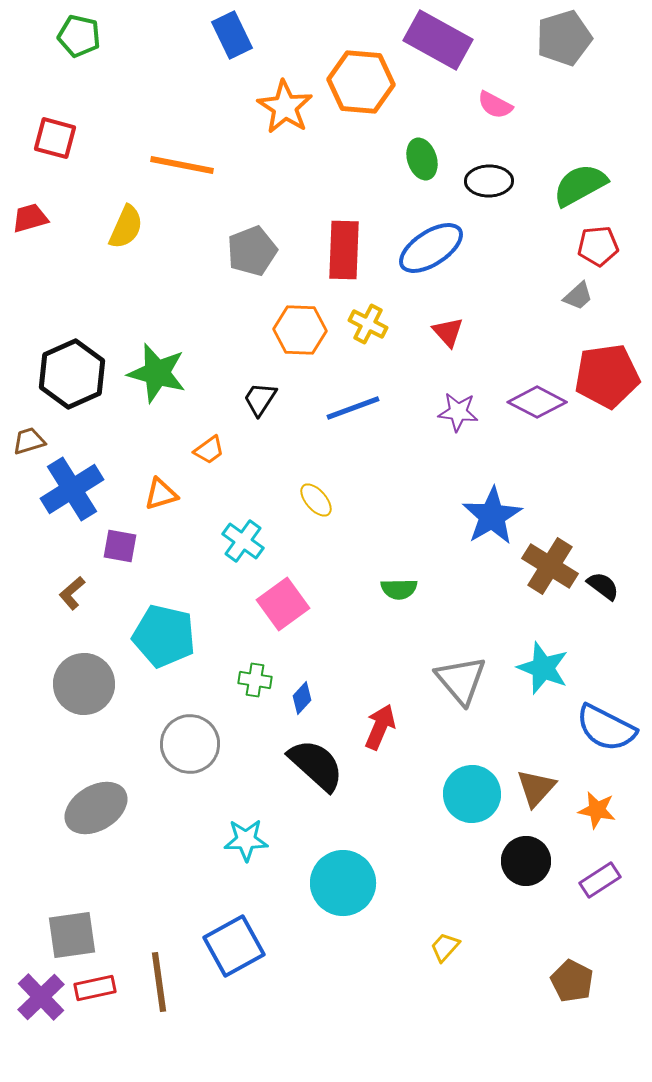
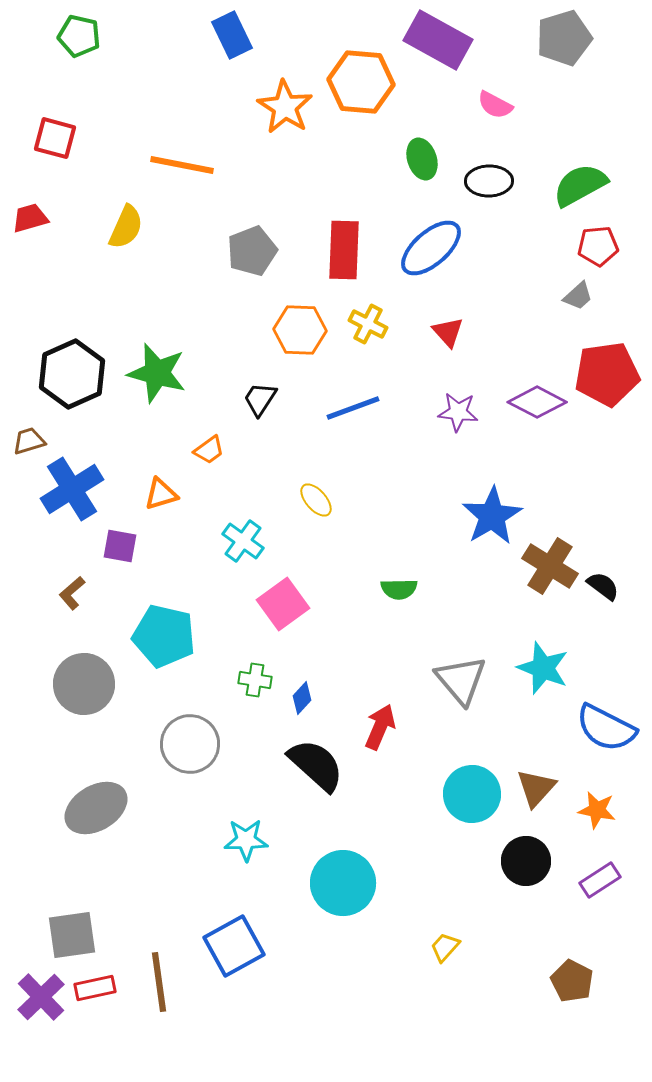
blue ellipse at (431, 248): rotated 8 degrees counterclockwise
red pentagon at (607, 376): moved 2 px up
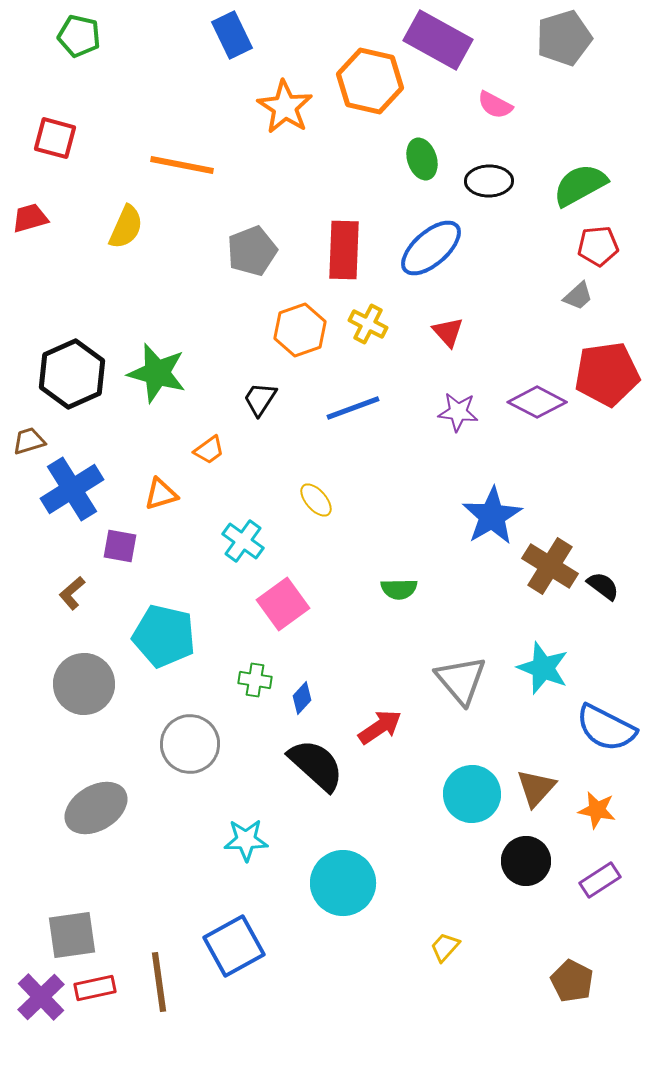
orange hexagon at (361, 82): moved 9 px right, 1 px up; rotated 8 degrees clockwise
orange hexagon at (300, 330): rotated 21 degrees counterclockwise
red arrow at (380, 727): rotated 33 degrees clockwise
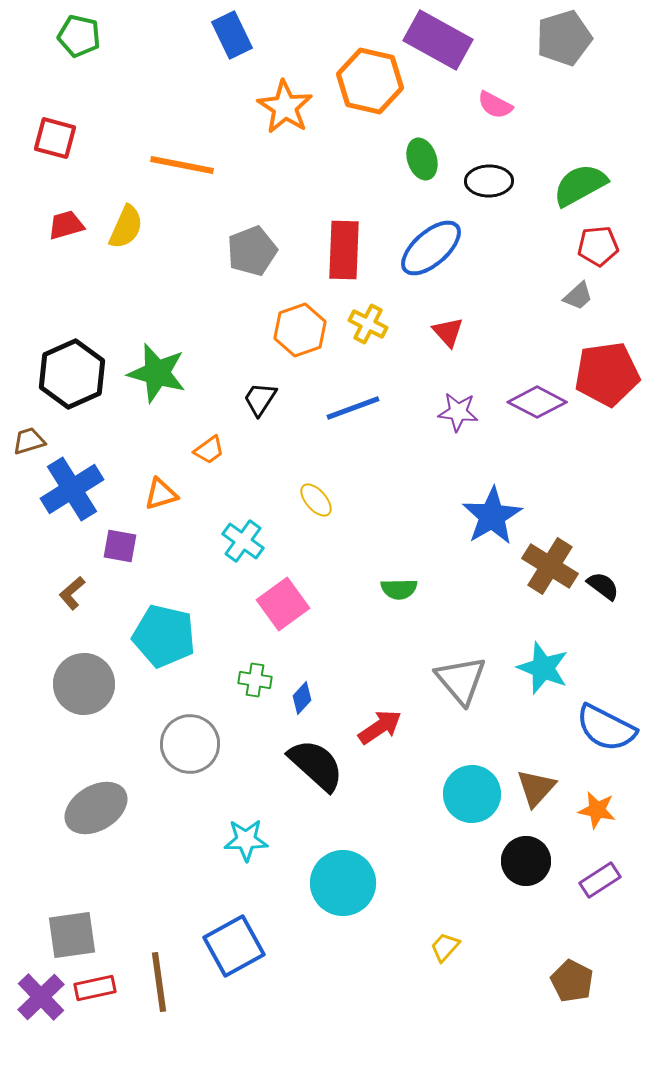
red trapezoid at (30, 218): moved 36 px right, 7 px down
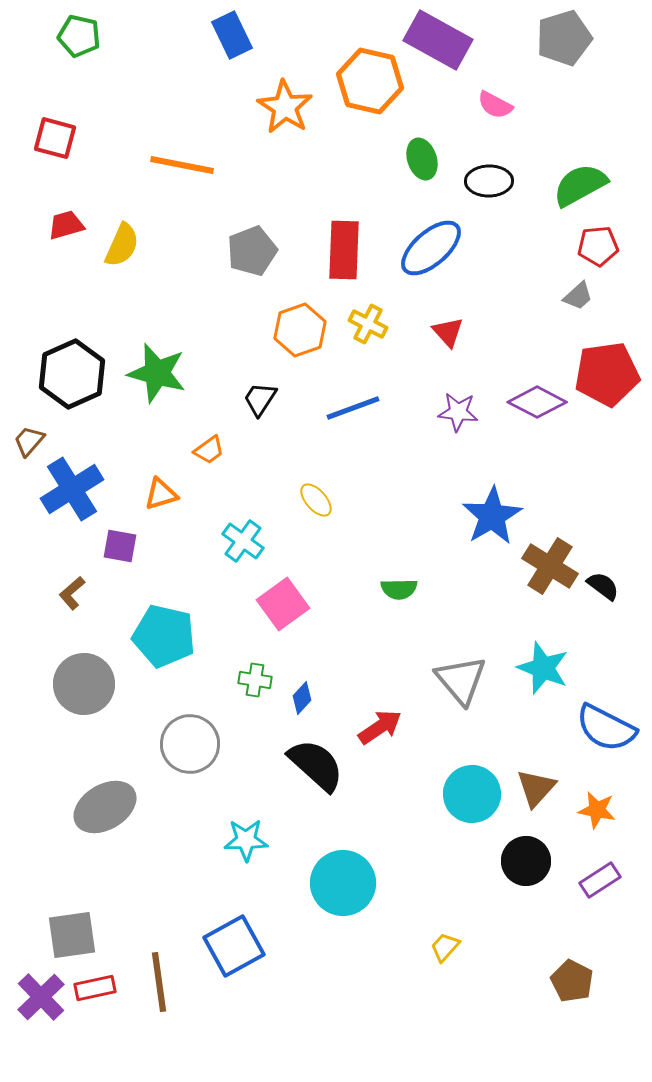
yellow semicircle at (126, 227): moved 4 px left, 18 px down
brown trapezoid at (29, 441): rotated 32 degrees counterclockwise
gray ellipse at (96, 808): moved 9 px right, 1 px up
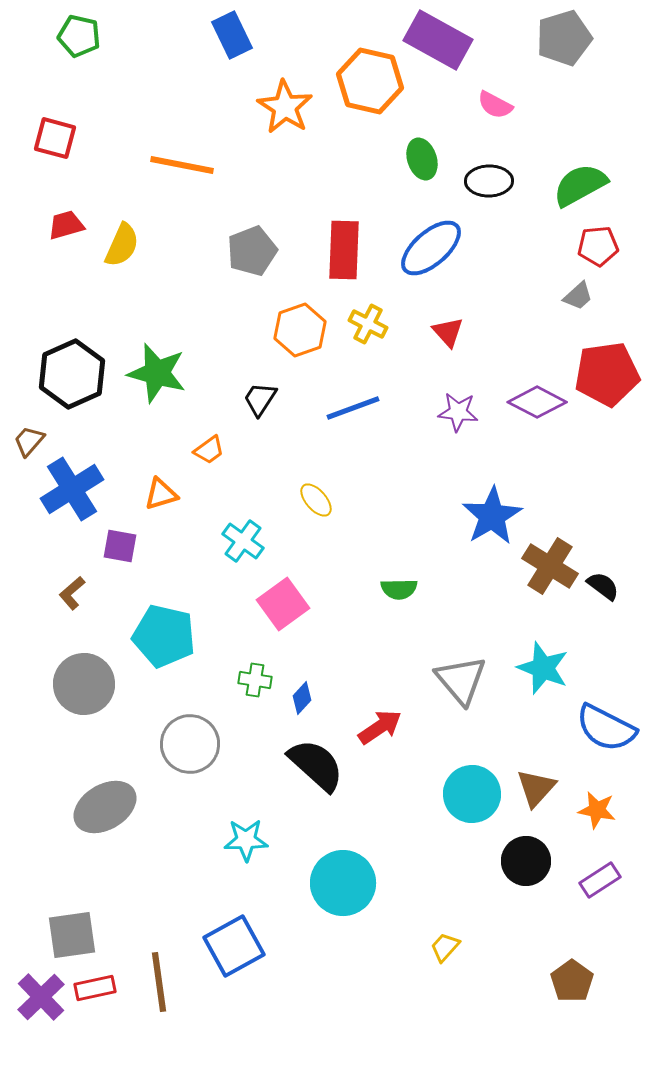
brown pentagon at (572, 981): rotated 9 degrees clockwise
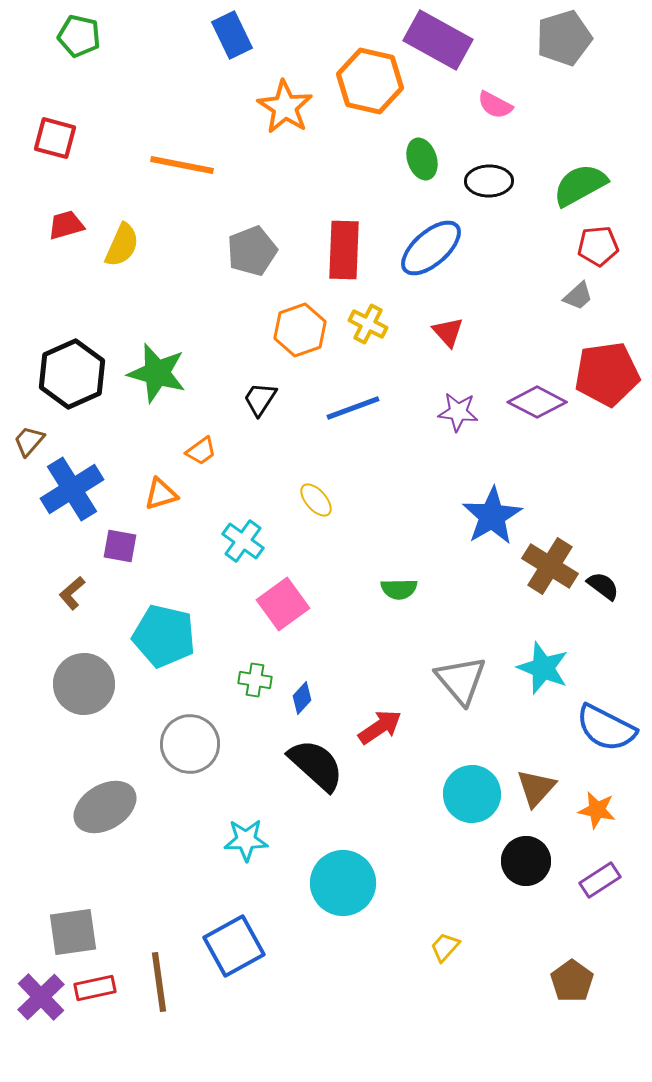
orange trapezoid at (209, 450): moved 8 px left, 1 px down
gray square at (72, 935): moved 1 px right, 3 px up
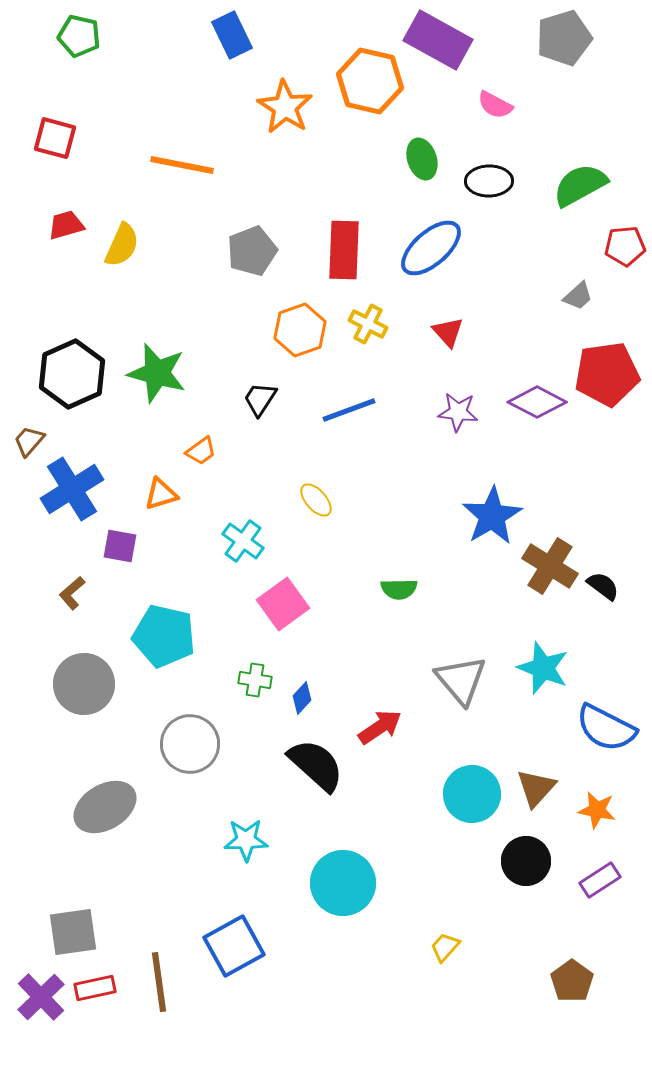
red pentagon at (598, 246): moved 27 px right
blue line at (353, 408): moved 4 px left, 2 px down
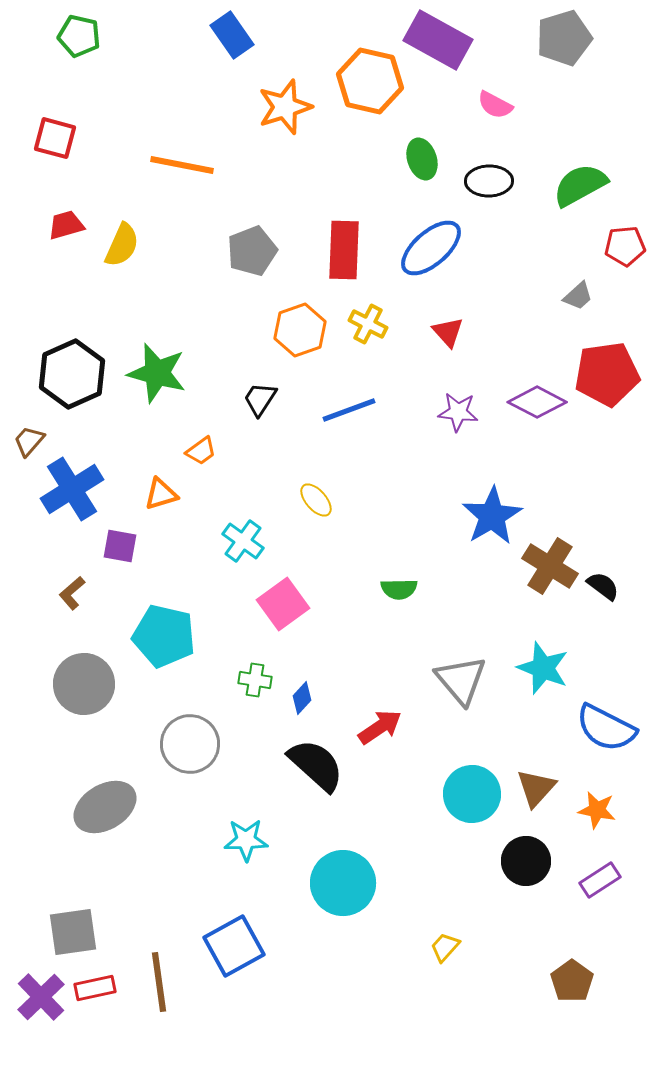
blue rectangle at (232, 35): rotated 9 degrees counterclockwise
orange star at (285, 107): rotated 22 degrees clockwise
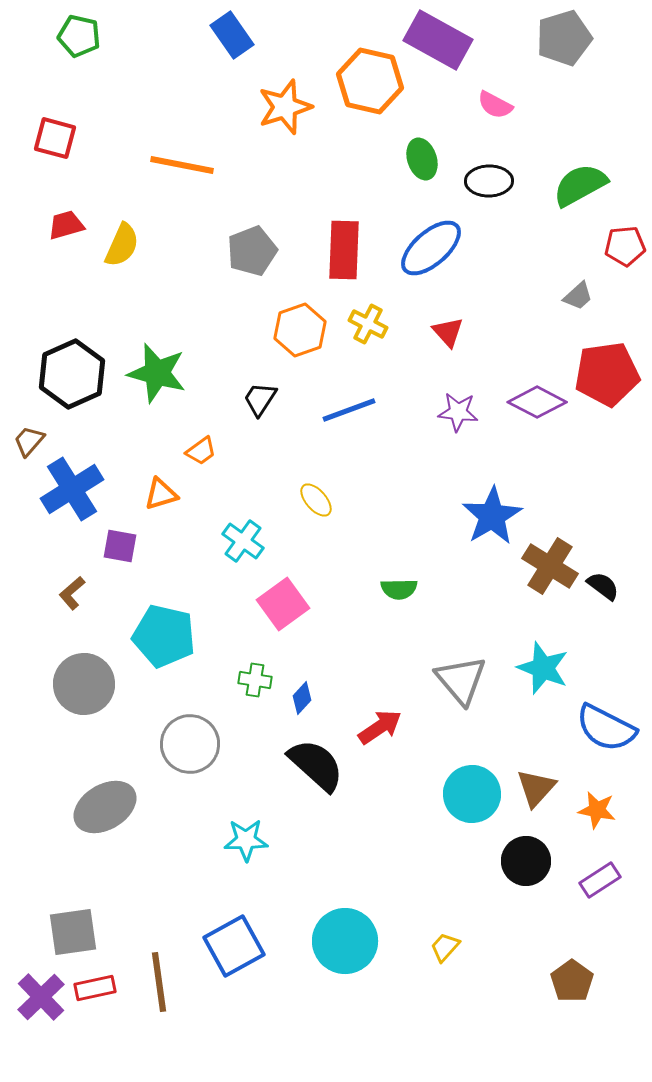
cyan circle at (343, 883): moved 2 px right, 58 px down
